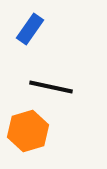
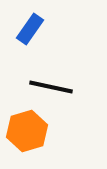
orange hexagon: moved 1 px left
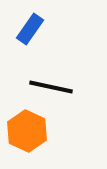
orange hexagon: rotated 18 degrees counterclockwise
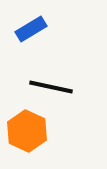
blue rectangle: moved 1 px right; rotated 24 degrees clockwise
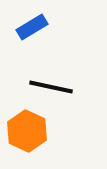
blue rectangle: moved 1 px right, 2 px up
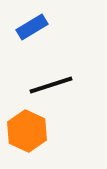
black line: moved 2 px up; rotated 30 degrees counterclockwise
